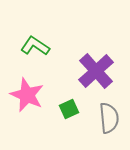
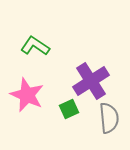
purple cross: moved 5 px left, 10 px down; rotated 9 degrees clockwise
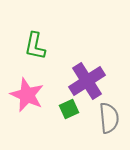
green L-shape: rotated 112 degrees counterclockwise
purple cross: moved 4 px left
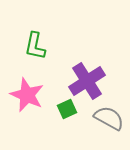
green square: moved 2 px left
gray semicircle: rotated 56 degrees counterclockwise
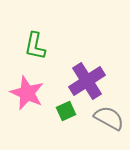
pink star: moved 2 px up
green square: moved 1 px left, 2 px down
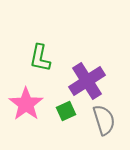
green L-shape: moved 5 px right, 12 px down
pink star: moved 1 px left, 11 px down; rotated 12 degrees clockwise
gray semicircle: moved 5 px left, 2 px down; rotated 44 degrees clockwise
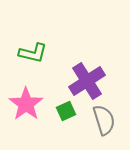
green L-shape: moved 7 px left, 5 px up; rotated 88 degrees counterclockwise
